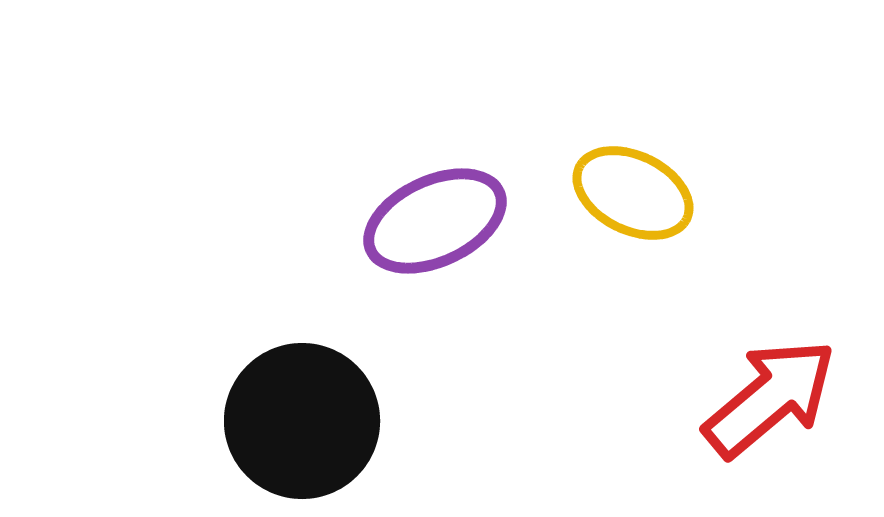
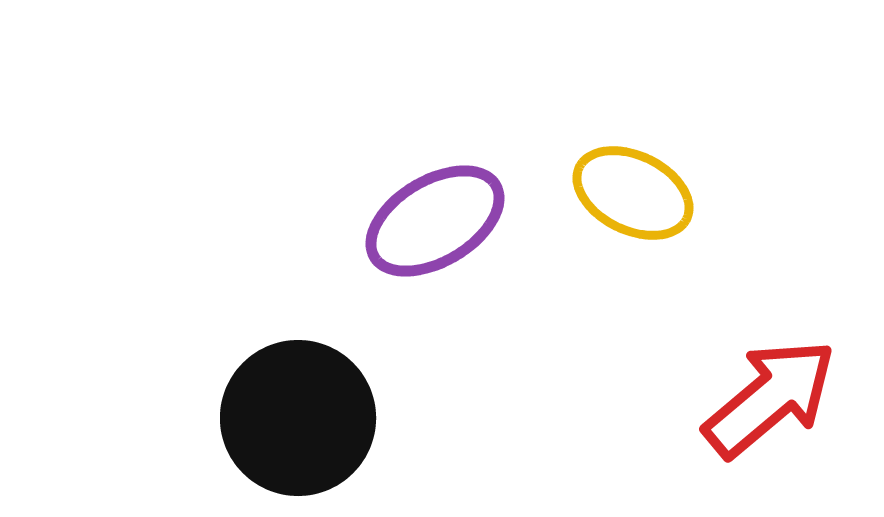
purple ellipse: rotated 6 degrees counterclockwise
black circle: moved 4 px left, 3 px up
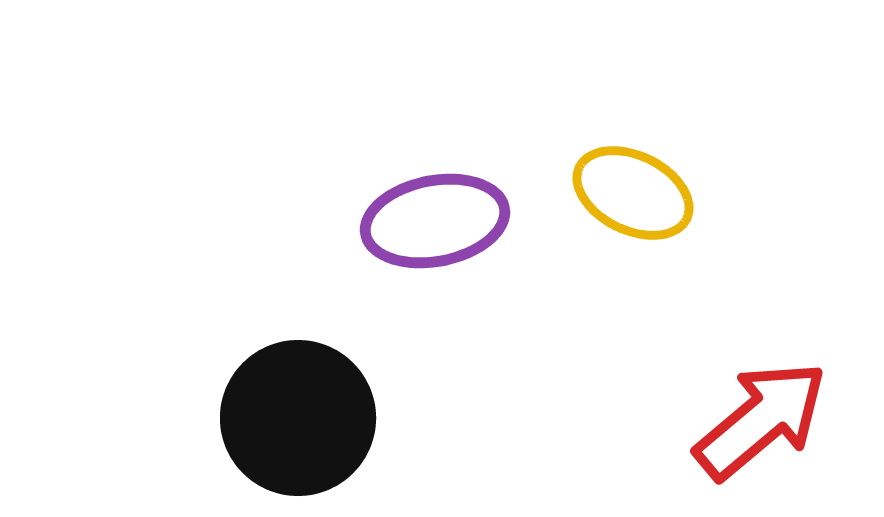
purple ellipse: rotated 20 degrees clockwise
red arrow: moved 9 px left, 22 px down
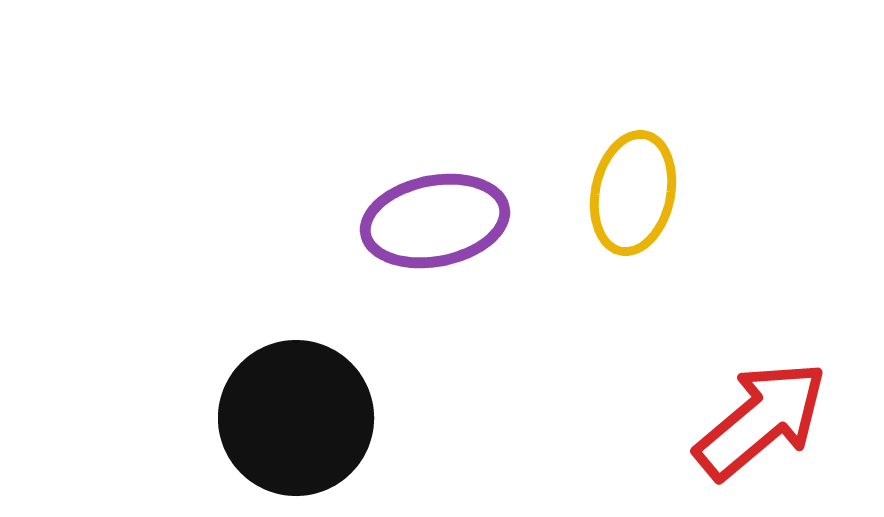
yellow ellipse: rotated 76 degrees clockwise
black circle: moved 2 px left
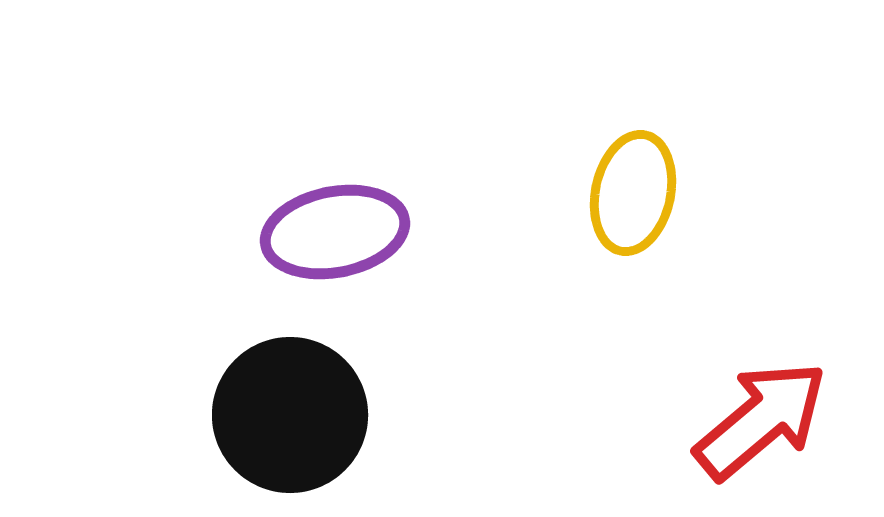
purple ellipse: moved 100 px left, 11 px down
black circle: moved 6 px left, 3 px up
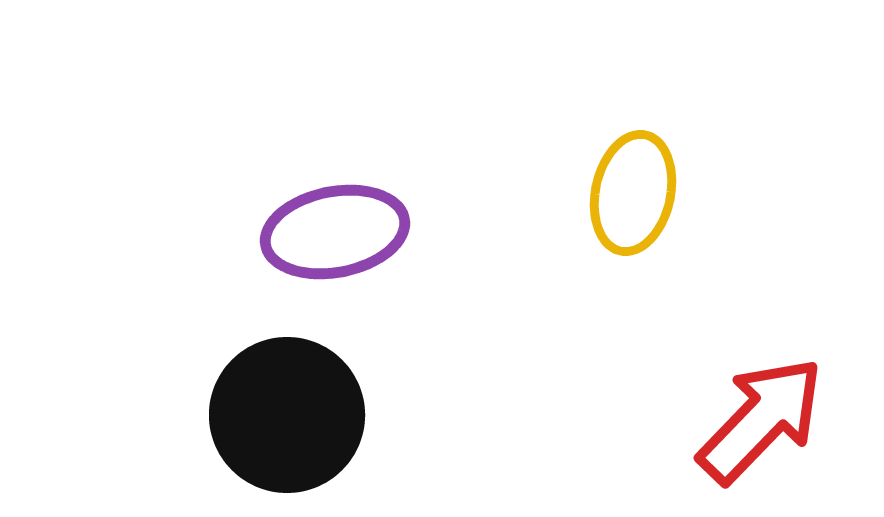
black circle: moved 3 px left
red arrow: rotated 6 degrees counterclockwise
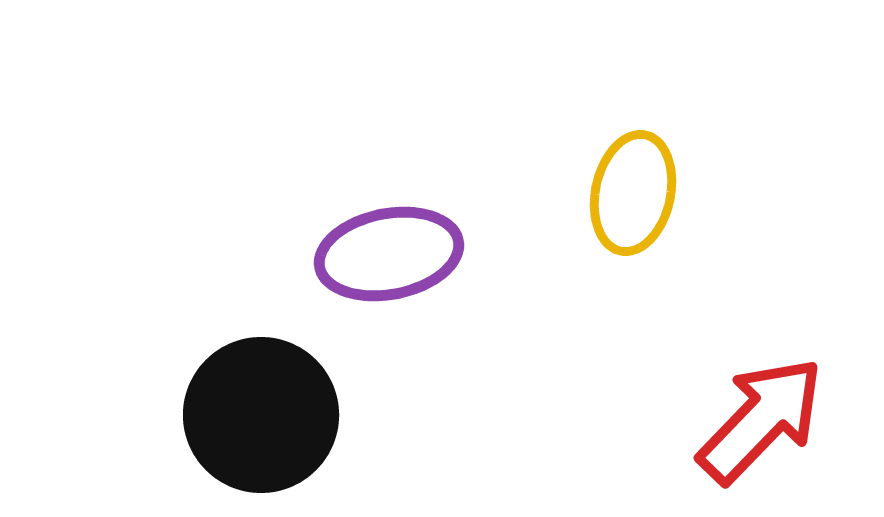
purple ellipse: moved 54 px right, 22 px down
black circle: moved 26 px left
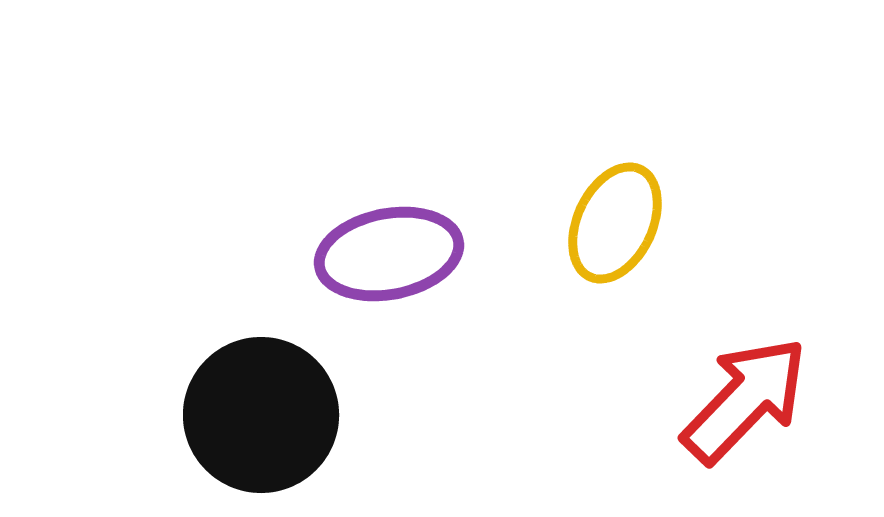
yellow ellipse: moved 18 px left, 30 px down; rotated 13 degrees clockwise
red arrow: moved 16 px left, 20 px up
